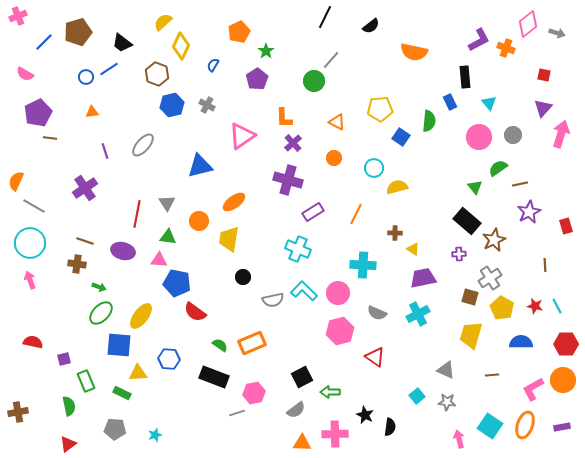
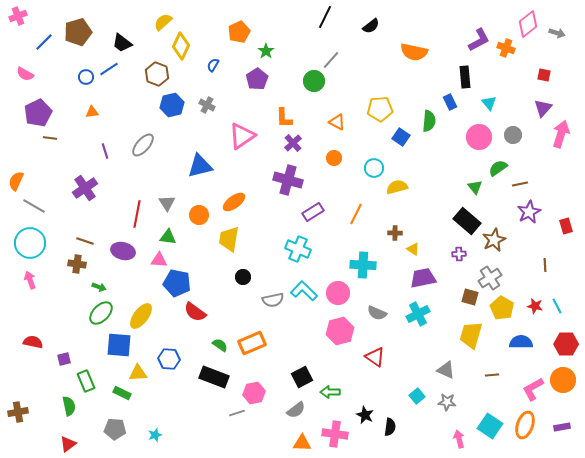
orange circle at (199, 221): moved 6 px up
pink cross at (335, 434): rotated 10 degrees clockwise
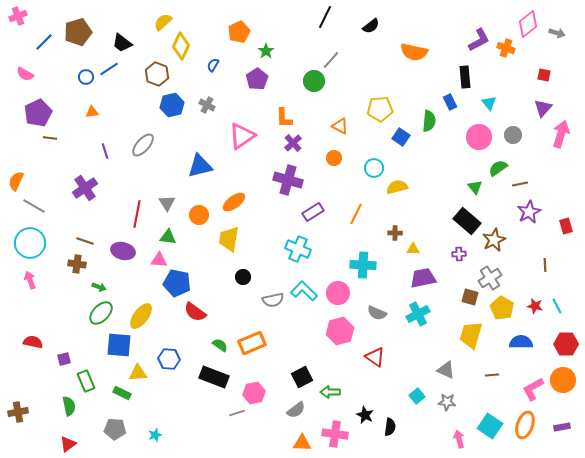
orange triangle at (337, 122): moved 3 px right, 4 px down
yellow triangle at (413, 249): rotated 32 degrees counterclockwise
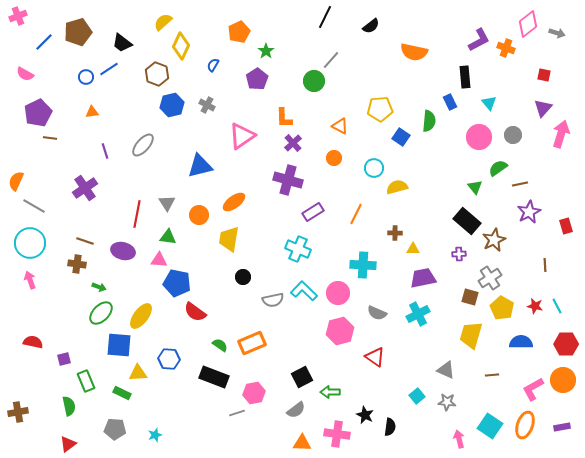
pink cross at (335, 434): moved 2 px right
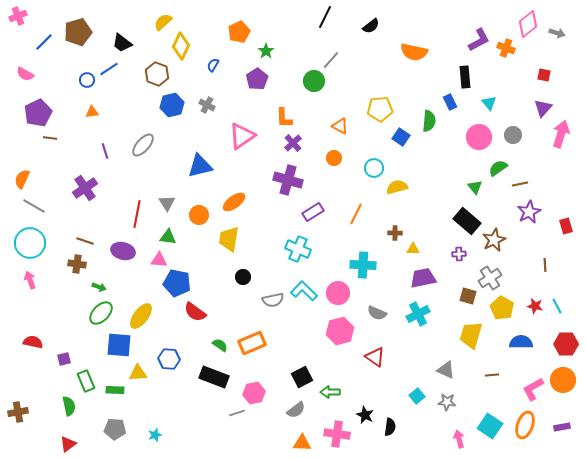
blue circle at (86, 77): moved 1 px right, 3 px down
orange semicircle at (16, 181): moved 6 px right, 2 px up
brown square at (470, 297): moved 2 px left, 1 px up
green rectangle at (122, 393): moved 7 px left, 3 px up; rotated 24 degrees counterclockwise
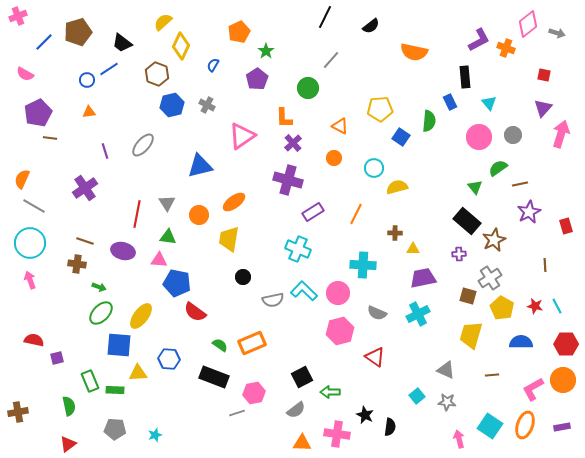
green circle at (314, 81): moved 6 px left, 7 px down
orange triangle at (92, 112): moved 3 px left
red semicircle at (33, 342): moved 1 px right, 2 px up
purple square at (64, 359): moved 7 px left, 1 px up
green rectangle at (86, 381): moved 4 px right
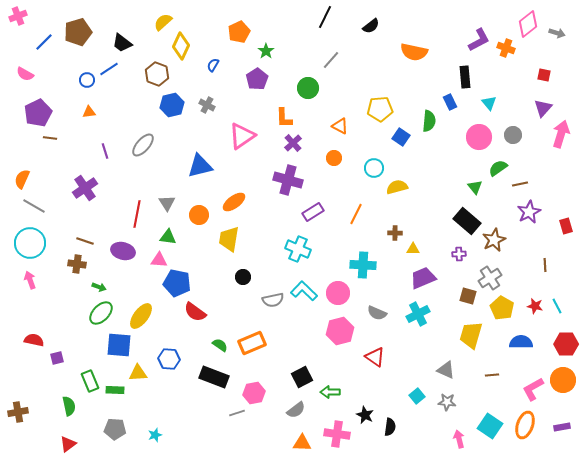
purple trapezoid at (423, 278): rotated 12 degrees counterclockwise
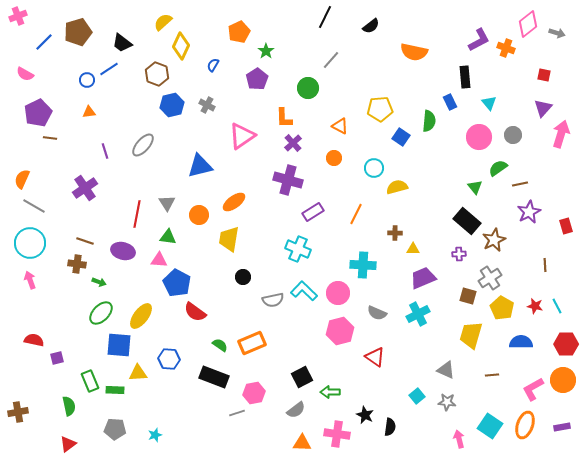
blue pentagon at (177, 283): rotated 16 degrees clockwise
green arrow at (99, 287): moved 5 px up
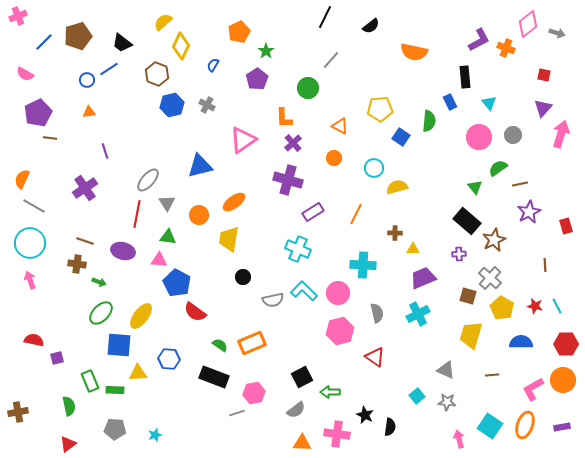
brown pentagon at (78, 32): moved 4 px down
pink triangle at (242, 136): moved 1 px right, 4 px down
gray ellipse at (143, 145): moved 5 px right, 35 px down
gray cross at (490, 278): rotated 15 degrees counterclockwise
gray semicircle at (377, 313): rotated 126 degrees counterclockwise
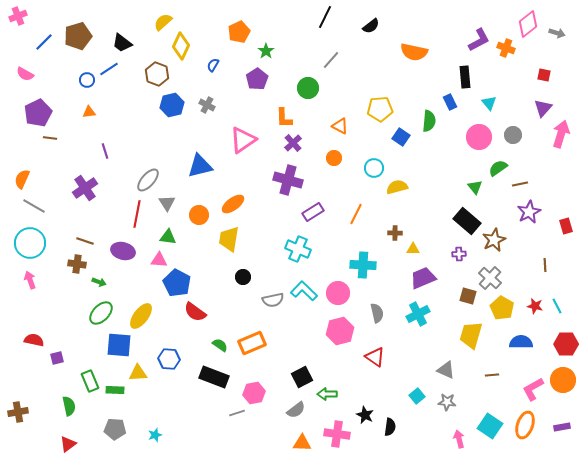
orange ellipse at (234, 202): moved 1 px left, 2 px down
green arrow at (330, 392): moved 3 px left, 2 px down
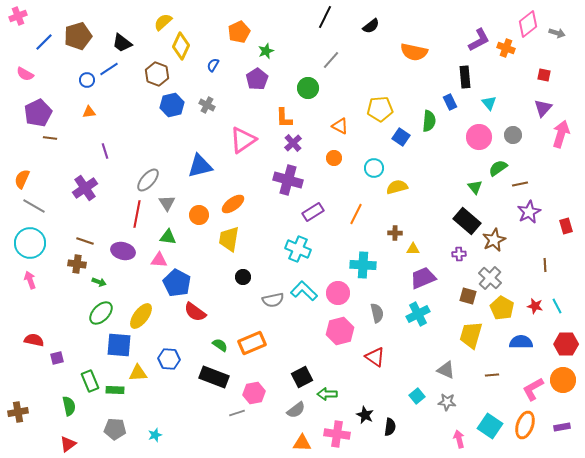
green star at (266, 51): rotated 14 degrees clockwise
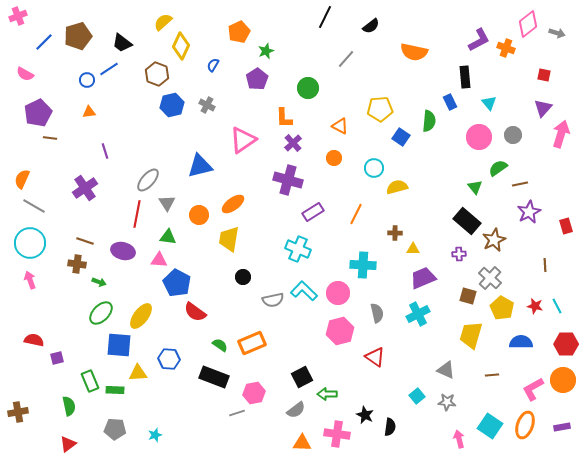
gray line at (331, 60): moved 15 px right, 1 px up
